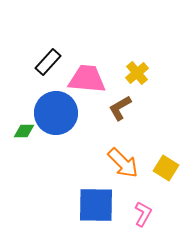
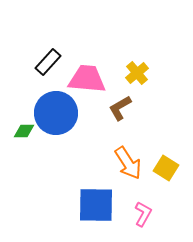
orange arrow: moved 5 px right; rotated 12 degrees clockwise
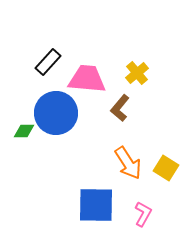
brown L-shape: rotated 20 degrees counterclockwise
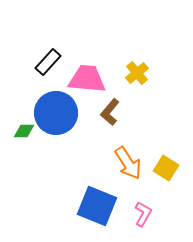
brown L-shape: moved 10 px left, 4 px down
blue square: moved 1 px right, 1 px down; rotated 21 degrees clockwise
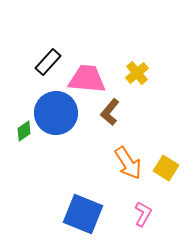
green diamond: rotated 35 degrees counterclockwise
blue square: moved 14 px left, 8 px down
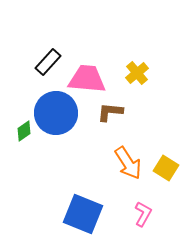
brown L-shape: rotated 56 degrees clockwise
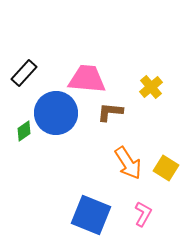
black rectangle: moved 24 px left, 11 px down
yellow cross: moved 14 px right, 14 px down
blue square: moved 8 px right, 1 px down
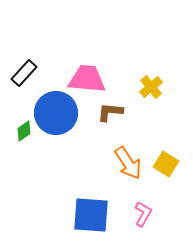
yellow square: moved 4 px up
blue square: rotated 18 degrees counterclockwise
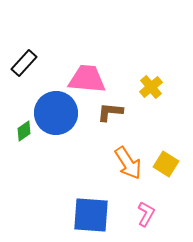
black rectangle: moved 10 px up
pink L-shape: moved 3 px right
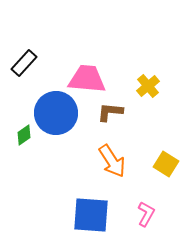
yellow cross: moved 3 px left, 1 px up
green diamond: moved 4 px down
orange arrow: moved 16 px left, 2 px up
